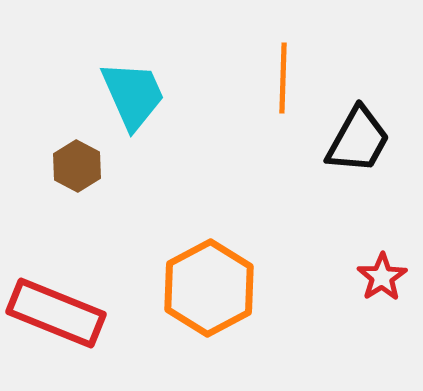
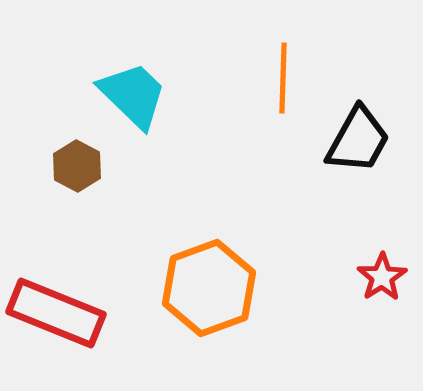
cyan trapezoid: rotated 22 degrees counterclockwise
orange hexagon: rotated 8 degrees clockwise
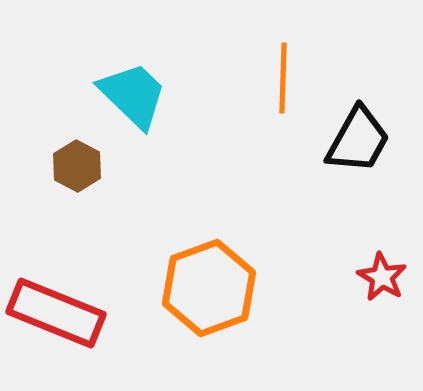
red star: rotated 9 degrees counterclockwise
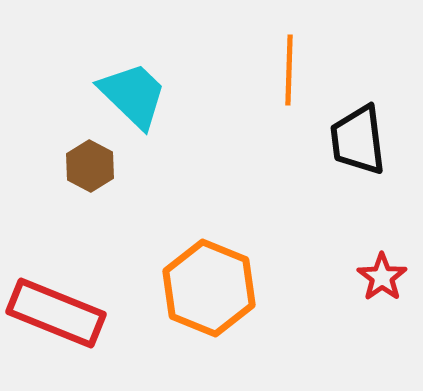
orange line: moved 6 px right, 8 px up
black trapezoid: rotated 144 degrees clockwise
brown hexagon: moved 13 px right
red star: rotated 6 degrees clockwise
orange hexagon: rotated 18 degrees counterclockwise
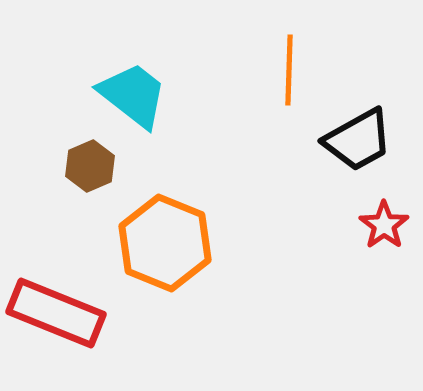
cyan trapezoid: rotated 6 degrees counterclockwise
black trapezoid: rotated 112 degrees counterclockwise
brown hexagon: rotated 9 degrees clockwise
red star: moved 2 px right, 52 px up
orange hexagon: moved 44 px left, 45 px up
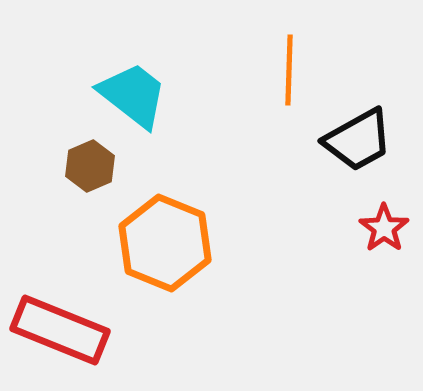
red star: moved 3 px down
red rectangle: moved 4 px right, 17 px down
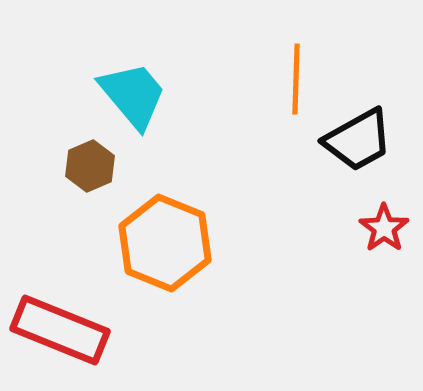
orange line: moved 7 px right, 9 px down
cyan trapezoid: rotated 12 degrees clockwise
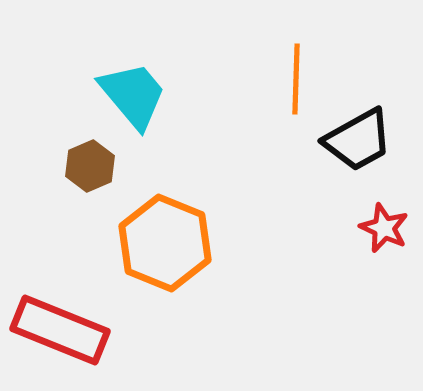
red star: rotated 12 degrees counterclockwise
